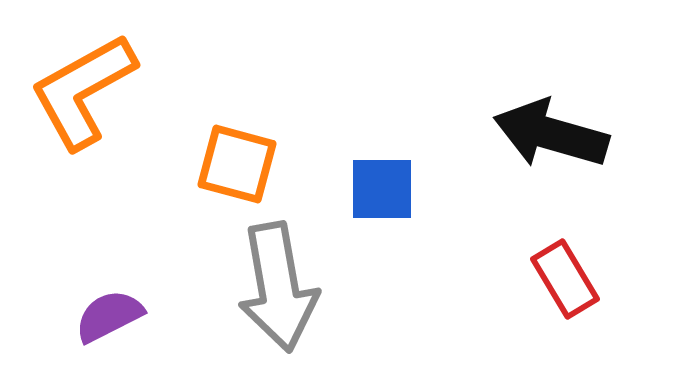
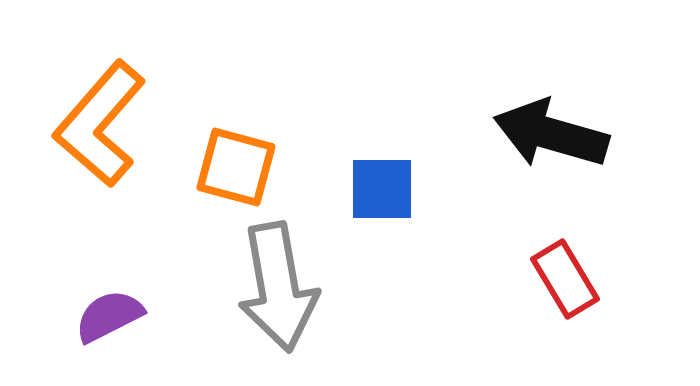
orange L-shape: moved 17 px right, 33 px down; rotated 20 degrees counterclockwise
orange square: moved 1 px left, 3 px down
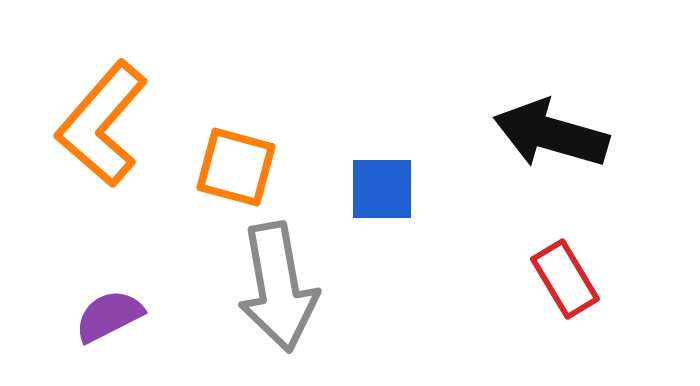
orange L-shape: moved 2 px right
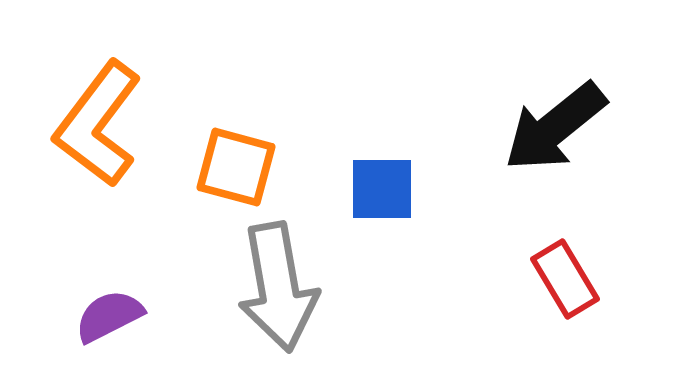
orange L-shape: moved 4 px left; rotated 4 degrees counterclockwise
black arrow: moved 4 px right, 7 px up; rotated 55 degrees counterclockwise
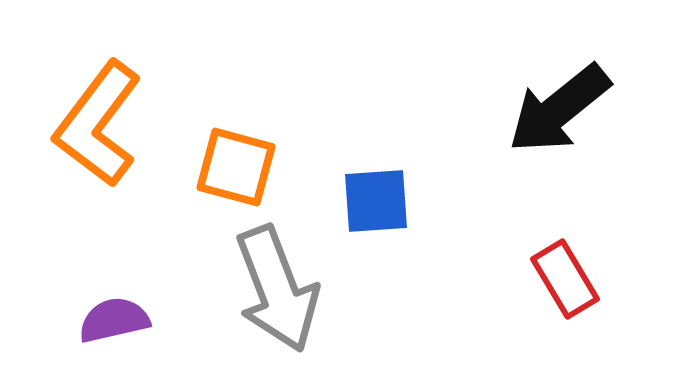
black arrow: moved 4 px right, 18 px up
blue square: moved 6 px left, 12 px down; rotated 4 degrees counterclockwise
gray arrow: moved 1 px left, 2 px down; rotated 11 degrees counterclockwise
purple semicircle: moved 5 px right, 4 px down; rotated 14 degrees clockwise
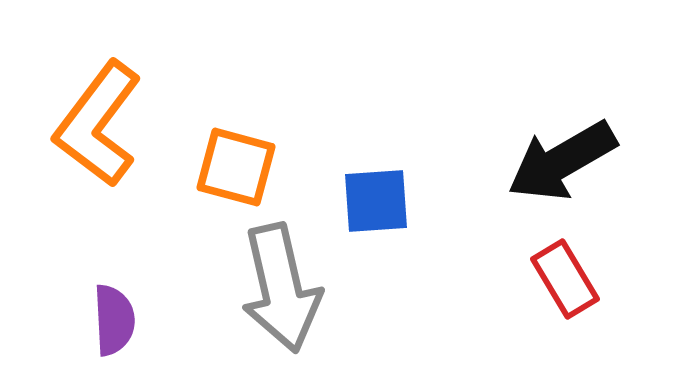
black arrow: moved 3 px right, 52 px down; rotated 9 degrees clockwise
gray arrow: moved 4 px right, 1 px up; rotated 8 degrees clockwise
purple semicircle: rotated 100 degrees clockwise
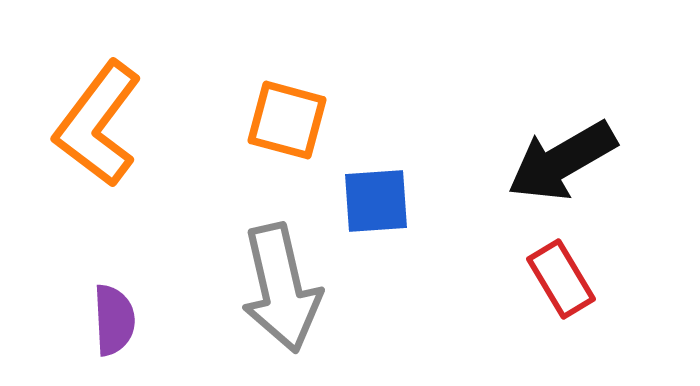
orange square: moved 51 px right, 47 px up
red rectangle: moved 4 px left
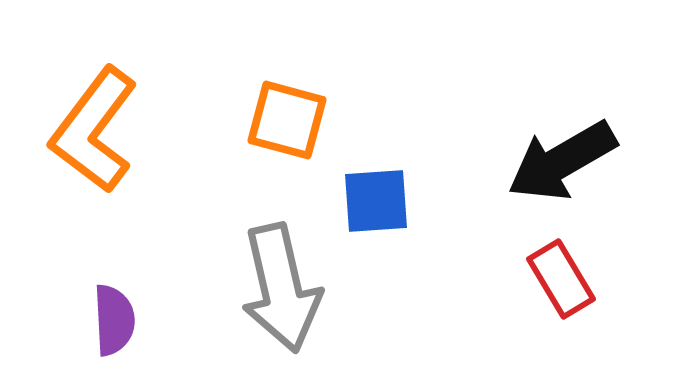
orange L-shape: moved 4 px left, 6 px down
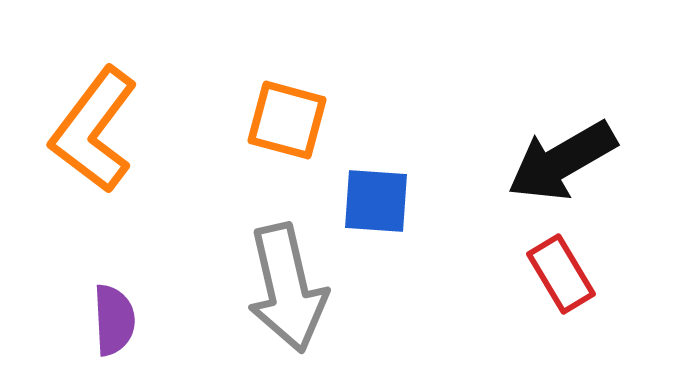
blue square: rotated 8 degrees clockwise
red rectangle: moved 5 px up
gray arrow: moved 6 px right
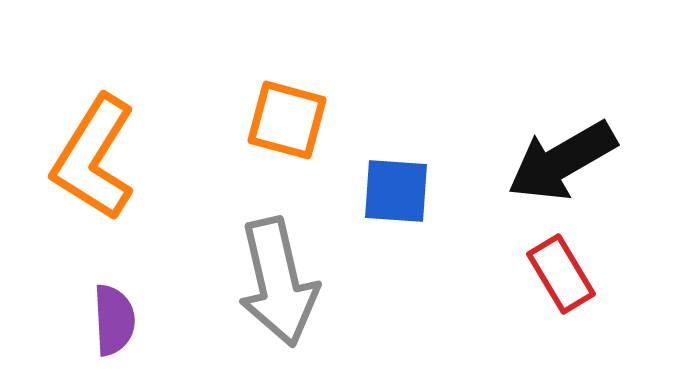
orange L-shape: moved 28 px down; rotated 5 degrees counterclockwise
blue square: moved 20 px right, 10 px up
gray arrow: moved 9 px left, 6 px up
